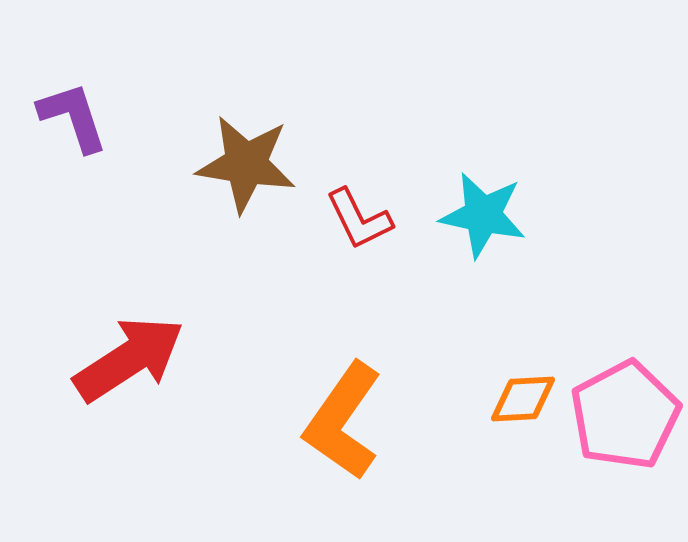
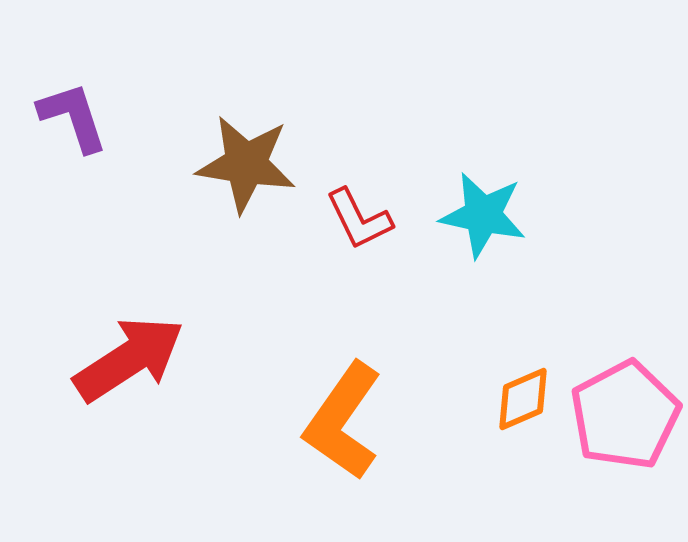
orange diamond: rotated 20 degrees counterclockwise
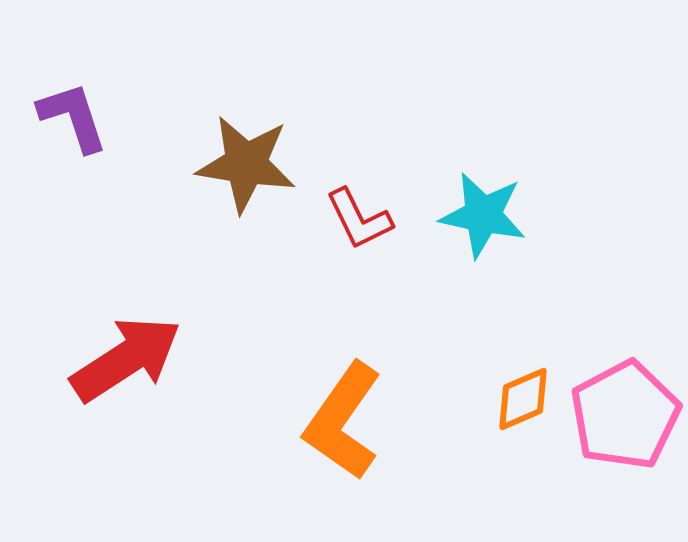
red arrow: moved 3 px left
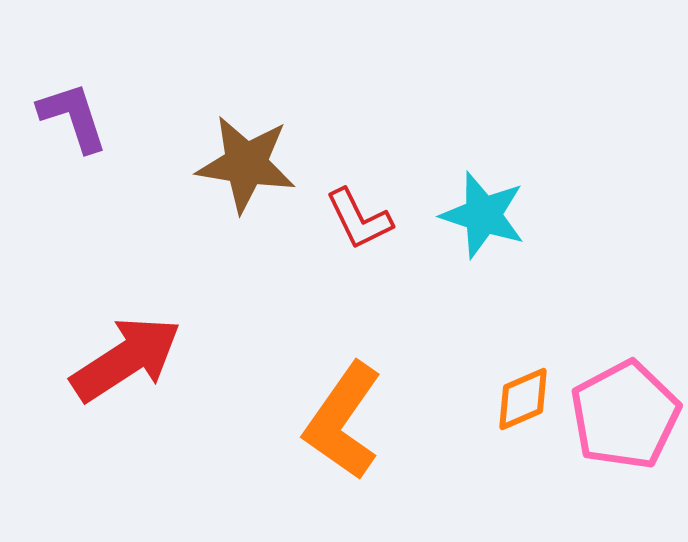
cyan star: rotated 6 degrees clockwise
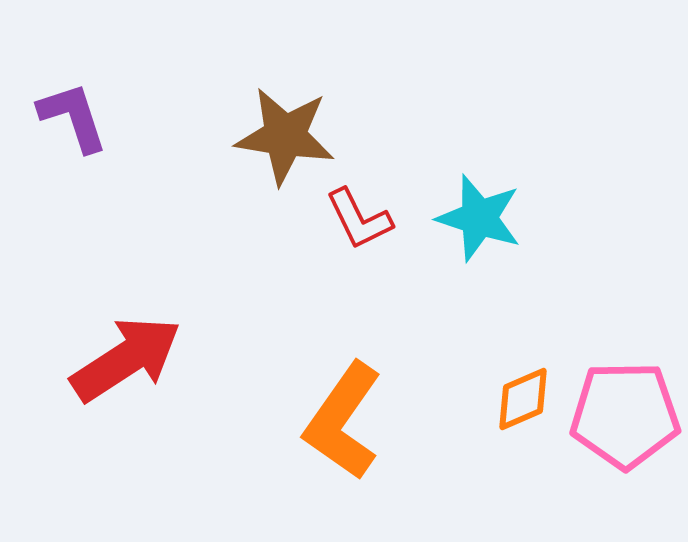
brown star: moved 39 px right, 28 px up
cyan star: moved 4 px left, 3 px down
pink pentagon: rotated 27 degrees clockwise
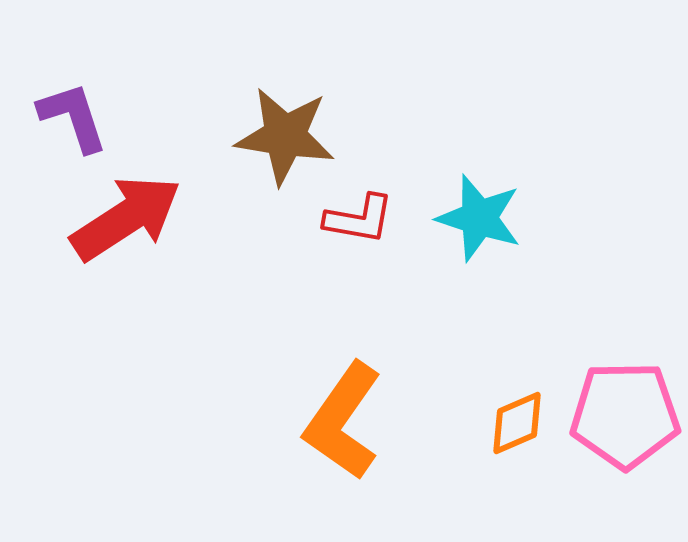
red L-shape: rotated 54 degrees counterclockwise
red arrow: moved 141 px up
orange diamond: moved 6 px left, 24 px down
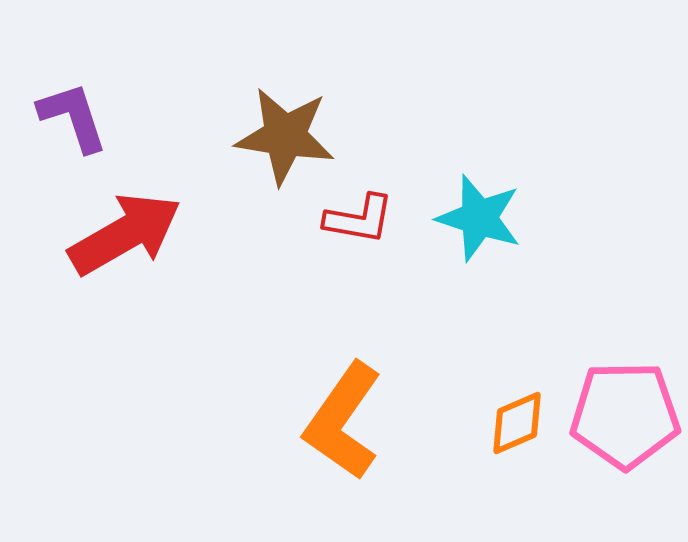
red arrow: moved 1 px left, 16 px down; rotated 3 degrees clockwise
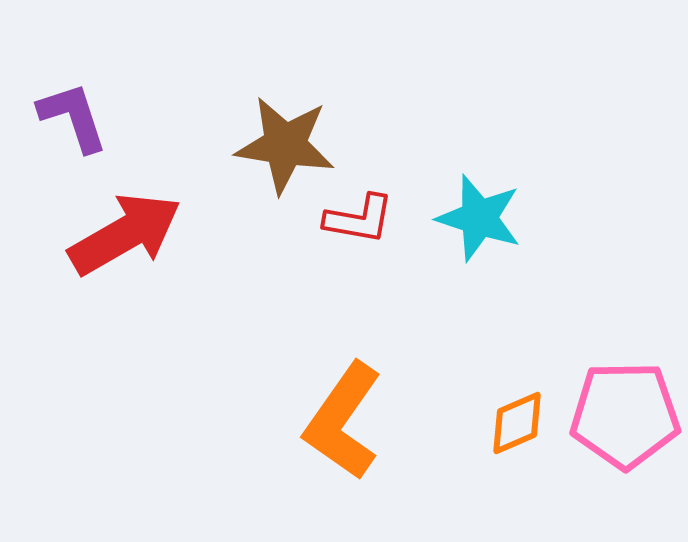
brown star: moved 9 px down
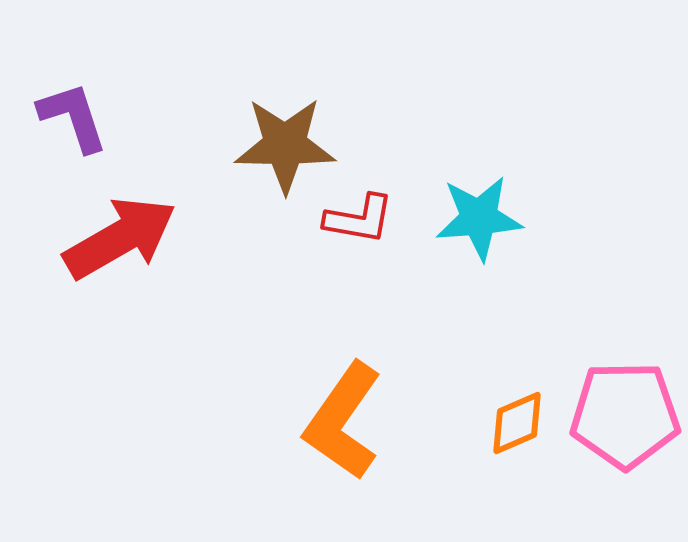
brown star: rotated 8 degrees counterclockwise
cyan star: rotated 22 degrees counterclockwise
red arrow: moved 5 px left, 4 px down
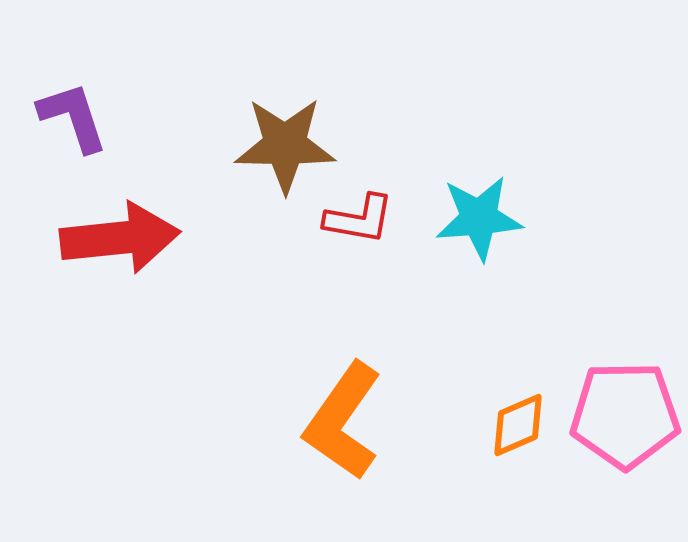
red arrow: rotated 24 degrees clockwise
orange diamond: moved 1 px right, 2 px down
